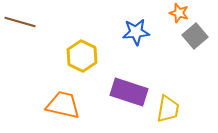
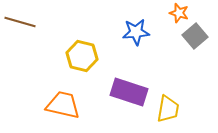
yellow hexagon: rotated 12 degrees counterclockwise
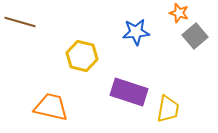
orange trapezoid: moved 12 px left, 2 px down
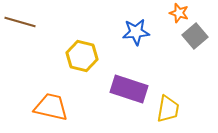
purple rectangle: moved 3 px up
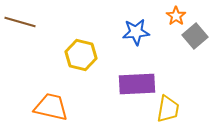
orange star: moved 3 px left, 3 px down; rotated 18 degrees clockwise
yellow hexagon: moved 1 px left, 1 px up
purple rectangle: moved 8 px right, 5 px up; rotated 21 degrees counterclockwise
